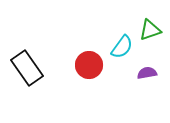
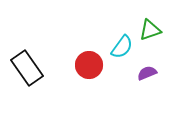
purple semicircle: rotated 12 degrees counterclockwise
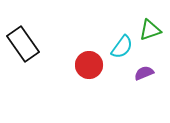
black rectangle: moved 4 px left, 24 px up
purple semicircle: moved 3 px left
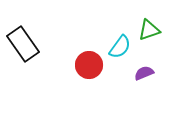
green triangle: moved 1 px left
cyan semicircle: moved 2 px left
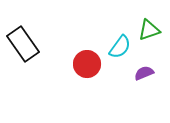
red circle: moved 2 px left, 1 px up
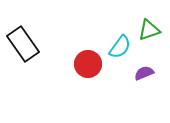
red circle: moved 1 px right
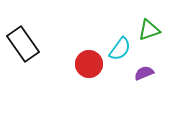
cyan semicircle: moved 2 px down
red circle: moved 1 px right
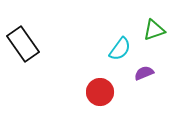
green triangle: moved 5 px right
red circle: moved 11 px right, 28 px down
